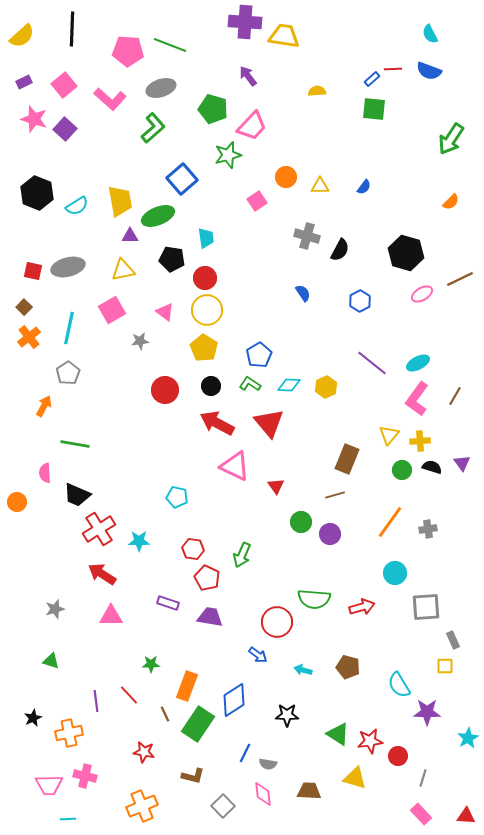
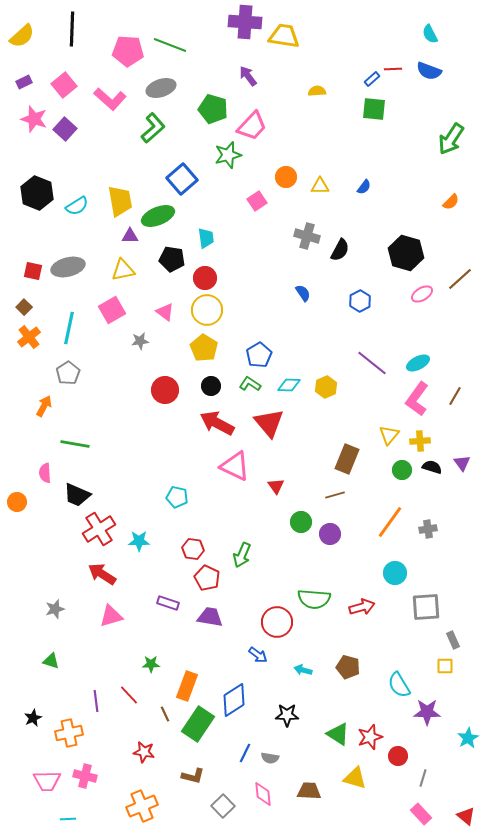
brown line at (460, 279): rotated 16 degrees counterclockwise
pink triangle at (111, 616): rotated 15 degrees counterclockwise
red star at (370, 741): moved 4 px up; rotated 10 degrees counterclockwise
gray semicircle at (268, 764): moved 2 px right, 6 px up
pink trapezoid at (49, 785): moved 2 px left, 4 px up
red triangle at (466, 816): rotated 36 degrees clockwise
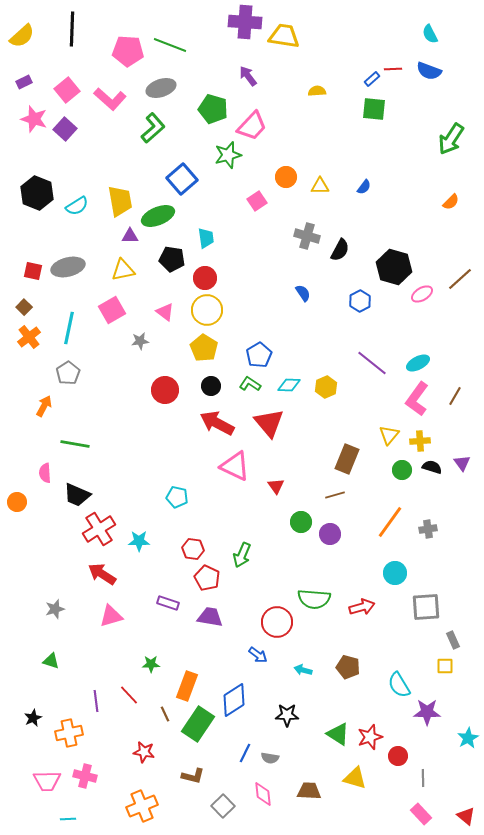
pink square at (64, 85): moved 3 px right, 5 px down
black hexagon at (406, 253): moved 12 px left, 14 px down
gray line at (423, 778): rotated 18 degrees counterclockwise
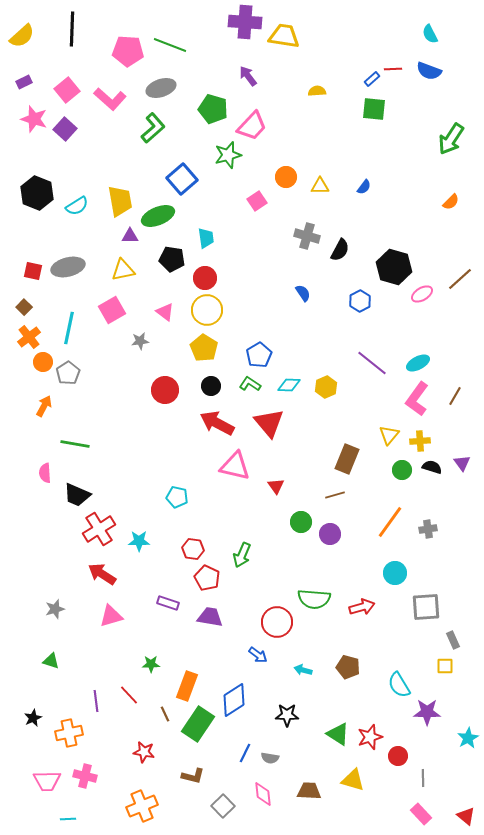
pink triangle at (235, 466): rotated 12 degrees counterclockwise
orange circle at (17, 502): moved 26 px right, 140 px up
yellow triangle at (355, 778): moved 2 px left, 2 px down
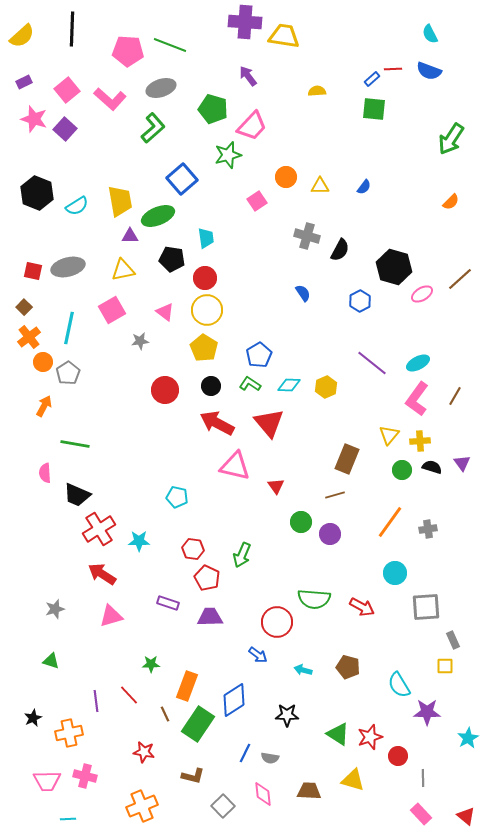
red arrow at (362, 607): rotated 45 degrees clockwise
purple trapezoid at (210, 617): rotated 12 degrees counterclockwise
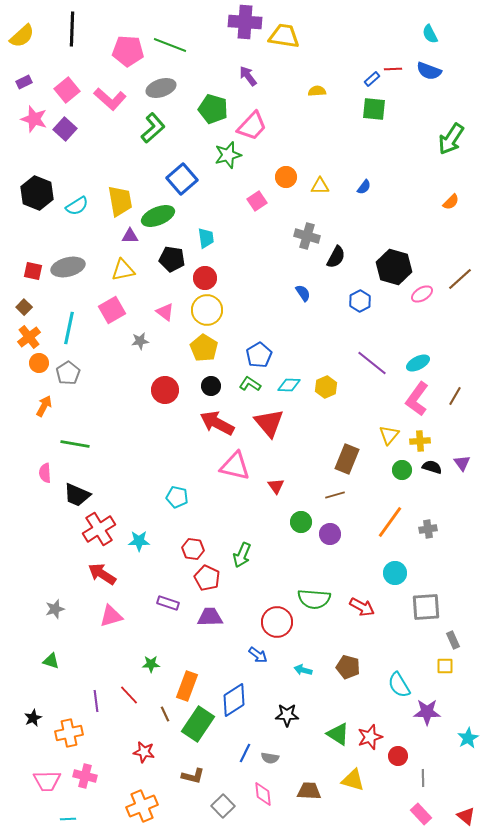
black semicircle at (340, 250): moved 4 px left, 7 px down
orange circle at (43, 362): moved 4 px left, 1 px down
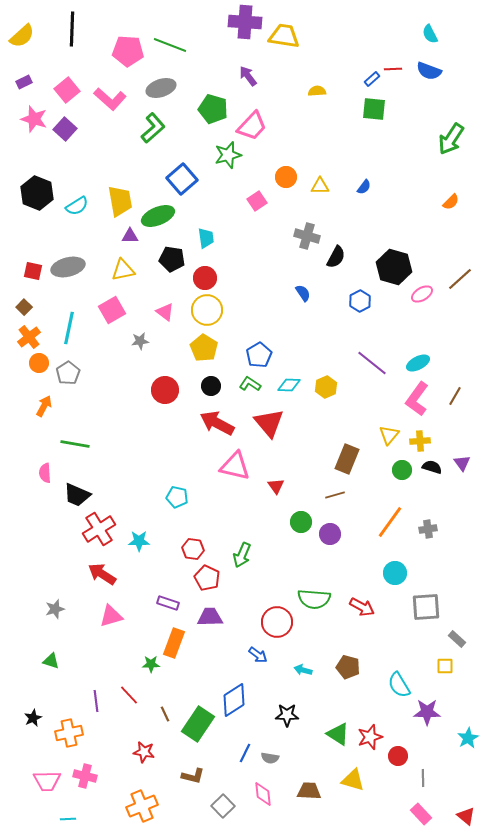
gray rectangle at (453, 640): moved 4 px right, 1 px up; rotated 24 degrees counterclockwise
orange rectangle at (187, 686): moved 13 px left, 43 px up
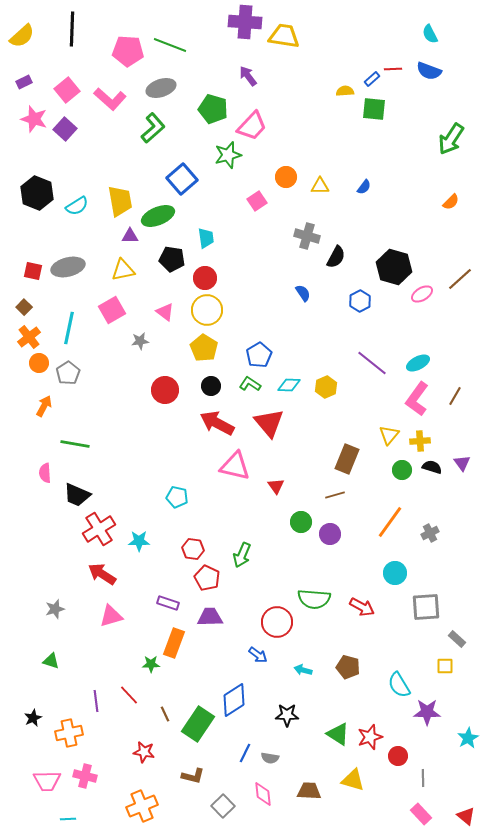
yellow semicircle at (317, 91): moved 28 px right
gray cross at (428, 529): moved 2 px right, 4 px down; rotated 18 degrees counterclockwise
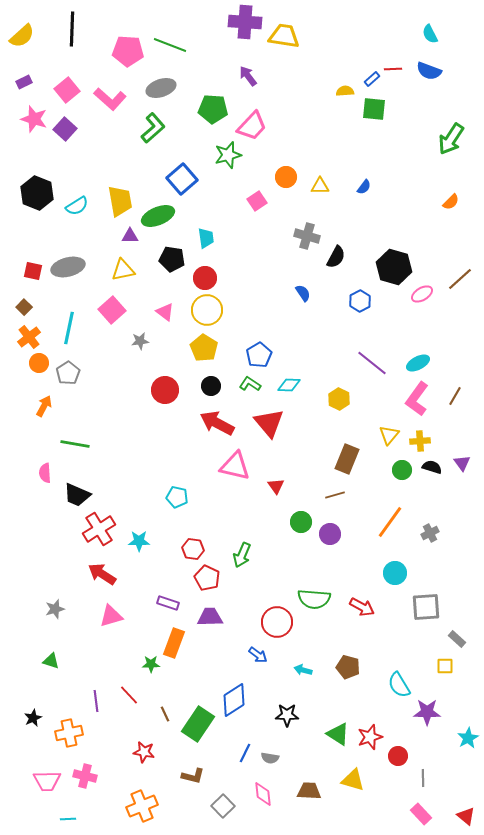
green pentagon at (213, 109): rotated 12 degrees counterclockwise
pink square at (112, 310): rotated 12 degrees counterclockwise
yellow hexagon at (326, 387): moved 13 px right, 12 px down; rotated 10 degrees counterclockwise
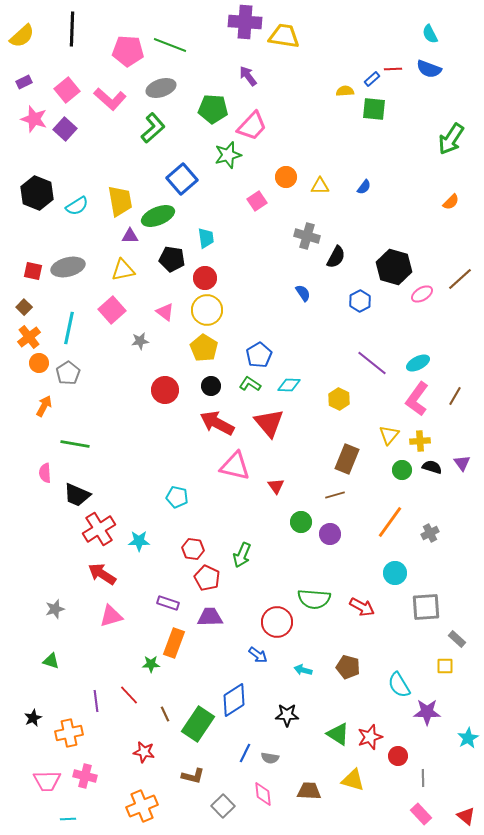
blue semicircle at (429, 71): moved 2 px up
